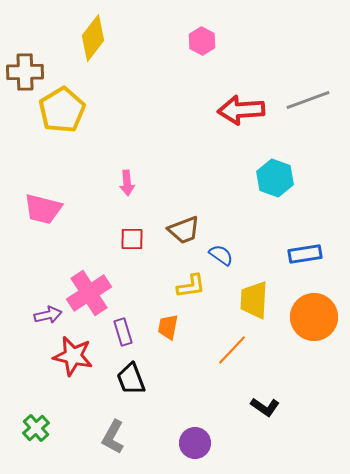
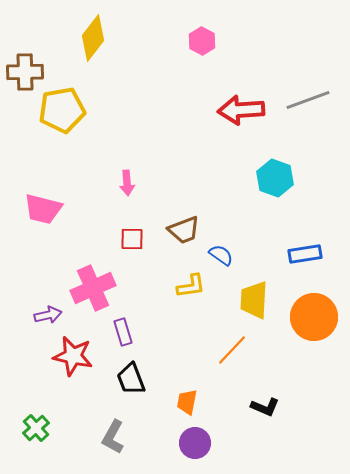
yellow pentagon: rotated 21 degrees clockwise
pink cross: moved 4 px right, 5 px up; rotated 9 degrees clockwise
orange trapezoid: moved 19 px right, 75 px down
black L-shape: rotated 12 degrees counterclockwise
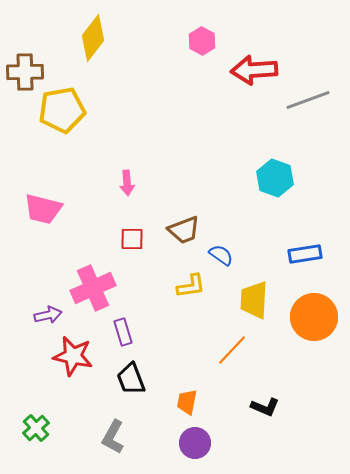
red arrow: moved 13 px right, 40 px up
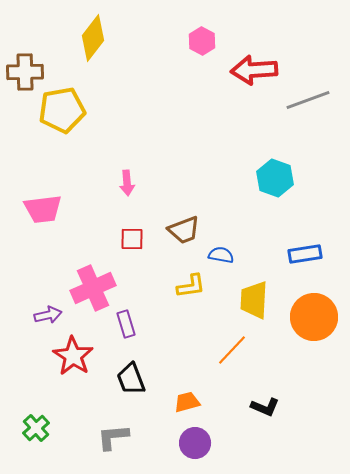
pink trapezoid: rotated 21 degrees counterclockwise
blue semicircle: rotated 25 degrees counterclockwise
purple rectangle: moved 3 px right, 8 px up
red star: rotated 21 degrees clockwise
orange trapezoid: rotated 64 degrees clockwise
gray L-shape: rotated 56 degrees clockwise
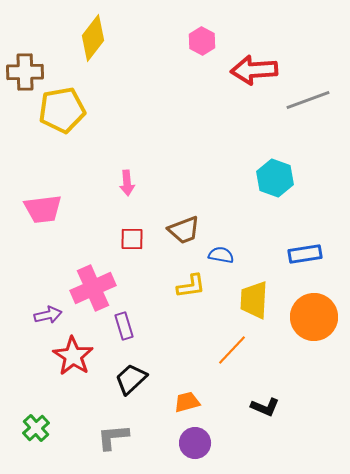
purple rectangle: moved 2 px left, 2 px down
black trapezoid: rotated 68 degrees clockwise
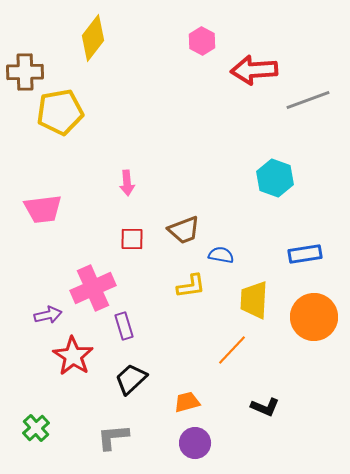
yellow pentagon: moved 2 px left, 2 px down
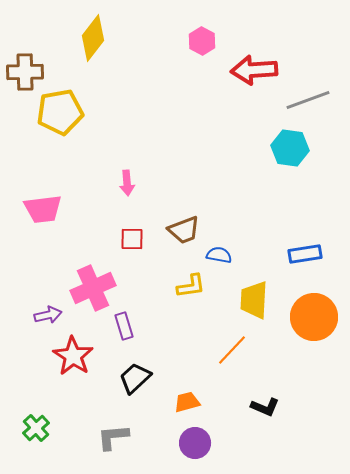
cyan hexagon: moved 15 px right, 30 px up; rotated 12 degrees counterclockwise
blue semicircle: moved 2 px left
black trapezoid: moved 4 px right, 1 px up
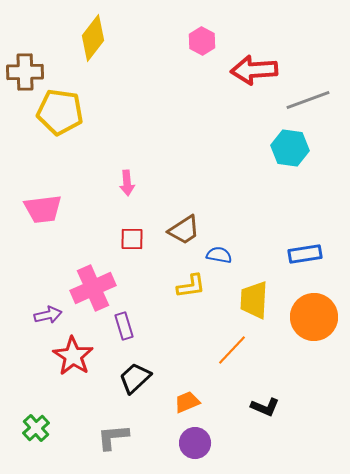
yellow pentagon: rotated 18 degrees clockwise
brown trapezoid: rotated 12 degrees counterclockwise
orange trapezoid: rotated 8 degrees counterclockwise
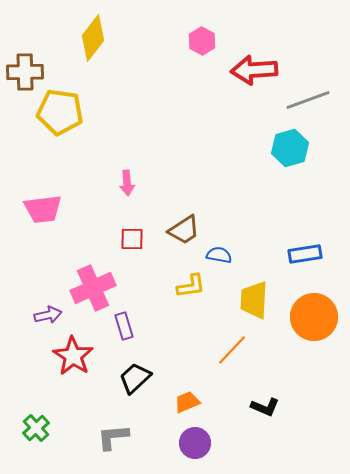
cyan hexagon: rotated 24 degrees counterclockwise
